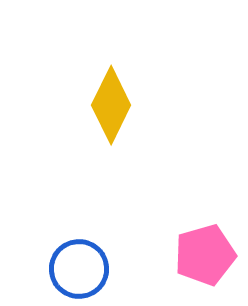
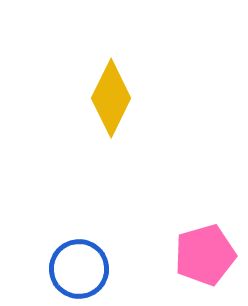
yellow diamond: moved 7 px up
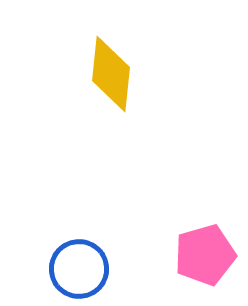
yellow diamond: moved 24 px up; rotated 20 degrees counterclockwise
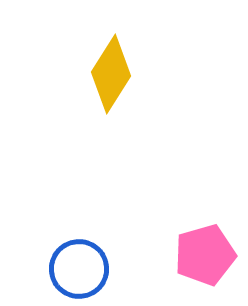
yellow diamond: rotated 26 degrees clockwise
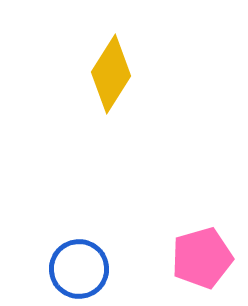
pink pentagon: moved 3 px left, 3 px down
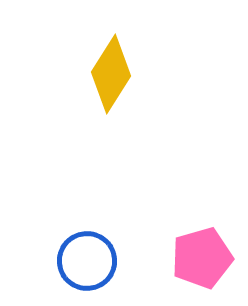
blue circle: moved 8 px right, 8 px up
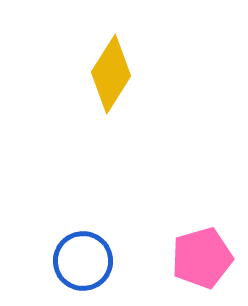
blue circle: moved 4 px left
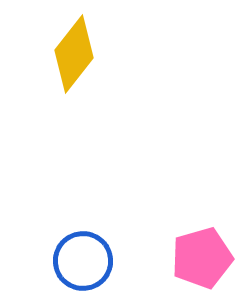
yellow diamond: moved 37 px left, 20 px up; rotated 6 degrees clockwise
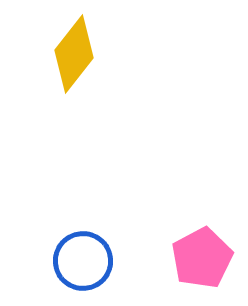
pink pentagon: rotated 12 degrees counterclockwise
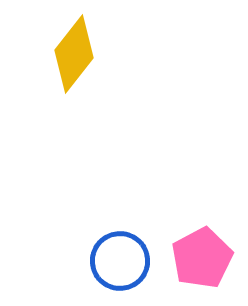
blue circle: moved 37 px right
